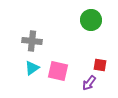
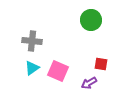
red square: moved 1 px right, 1 px up
pink square: rotated 10 degrees clockwise
purple arrow: rotated 21 degrees clockwise
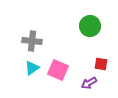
green circle: moved 1 px left, 6 px down
pink square: moved 1 px up
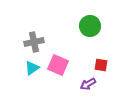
gray cross: moved 2 px right, 1 px down; rotated 18 degrees counterclockwise
red square: moved 1 px down
pink square: moved 5 px up
purple arrow: moved 1 px left, 1 px down
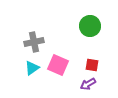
red square: moved 9 px left
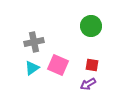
green circle: moved 1 px right
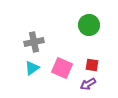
green circle: moved 2 px left, 1 px up
pink square: moved 4 px right, 3 px down
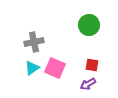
pink square: moved 7 px left
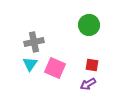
cyan triangle: moved 2 px left, 4 px up; rotated 21 degrees counterclockwise
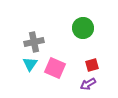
green circle: moved 6 px left, 3 px down
red square: rotated 24 degrees counterclockwise
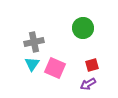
cyan triangle: moved 2 px right
